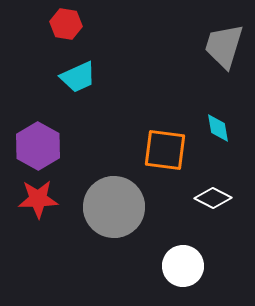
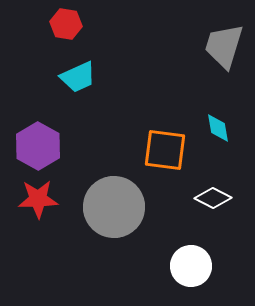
white circle: moved 8 px right
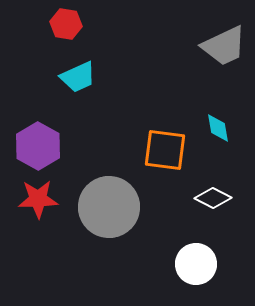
gray trapezoid: rotated 132 degrees counterclockwise
gray circle: moved 5 px left
white circle: moved 5 px right, 2 px up
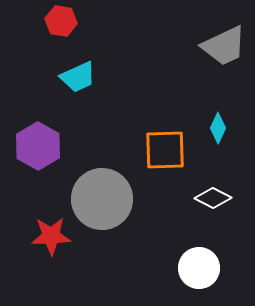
red hexagon: moved 5 px left, 3 px up
cyan diamond: rotated 36 degrees clockwise
orange square: rotated 9 degrees counterclockwise
red star: moved 13 px right, 37 px down
gray circle: moved 7 px left, 8 px up
white circle: moved 3 px right, 4 px down
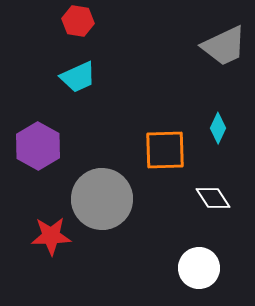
red hexagon: moved 17 px right
white diamond: rotated 30 degrees clockwise
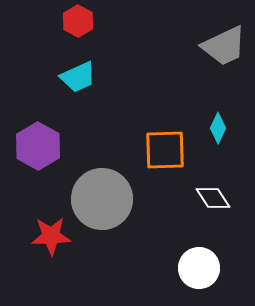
red hexagon: rotated 20 degrees clockwise
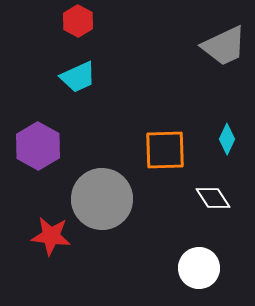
cyan diamond: moved 9 px right, 11 px down
red star: rotated 9 degrees clockwise
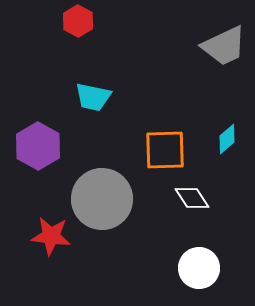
cyan trapezoid: moved 15 px right, 20 px down; rotated 36 degrees clockwise
cyan diamond: rotated 24 degrees clockwise
white diamond: moved 21 px left
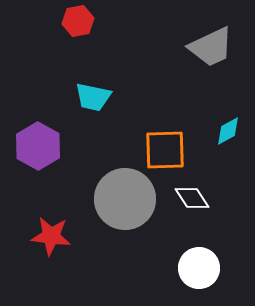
red hexagon: rotated 20 degrees clockwise
gray trapezoid: moved 13 px left, 1 px down
cyan diamond: moved 1 px right, 8 px up; rotated 12 degrees clockwise
gray circle: moved 23 px right
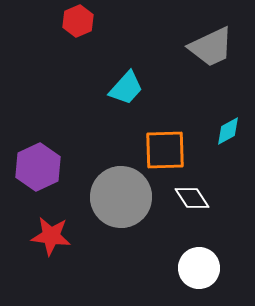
red hexagon: rotated 12 degrees counterclockwise
cyan trapezoid: moved 33 px right, 9 px up; rotated 60 degrees counterclockwise
purple hexagon: moved 21 px down; rotated 6 degrees clockwise
gray circle: moved 4 px left, 2 px up
